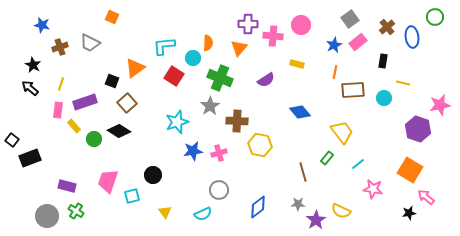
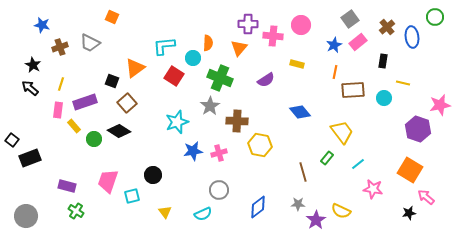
gray circle at (47, 216): moved 21 px left
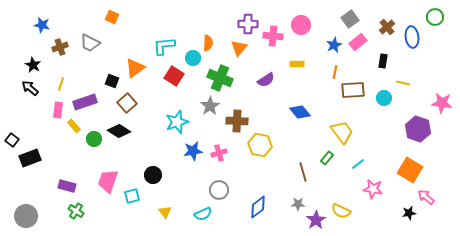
yellow rectangle at (297, 64): rotated 16 degrees counterclockwise
pink star at (440, 105): moved 2 px right, 2 px up; rotated 20 degrees clockwise
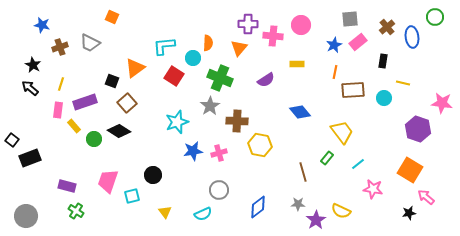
gray square at (350, 19): rotated 30 degrees clockwise
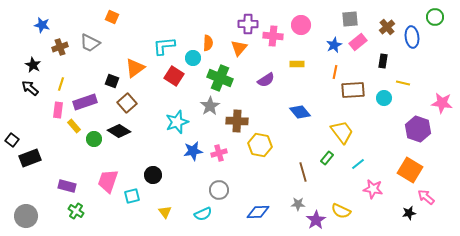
blue diamond at (258, 207): moved 5 px down; rotated 35 degrees clockwise
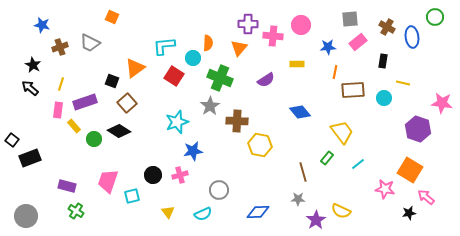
brown cross at (387, 27): rotated 21 degrees counterclockwise
blue star at (334, 45): moved 6 px left, 2 px down; rotated 21 degrees clockwise
pink cross at (219, 153): moved 39 px left, 22 px down
pink star at (373, 189): moved 12 px right
gray star at (298, 204): moved 5 px up
yellow triangle at (165, 212): moved 3 px right
